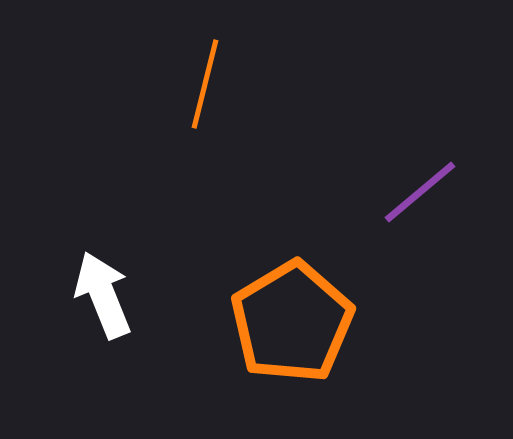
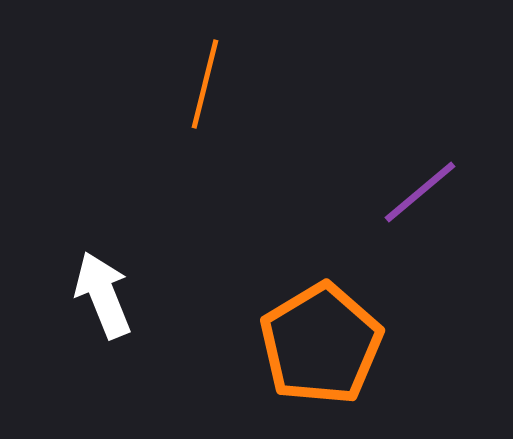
orange pentagon: moved 29 px right, 22 px down
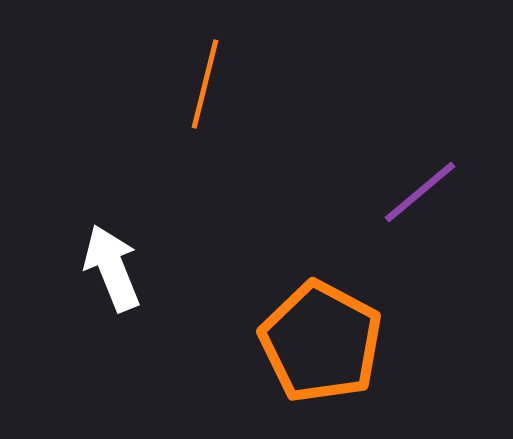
white arrow: moved 9 px right, 27 px up
orange pentagon: moved 2 px up; rotated 13 degrees counterclockwise
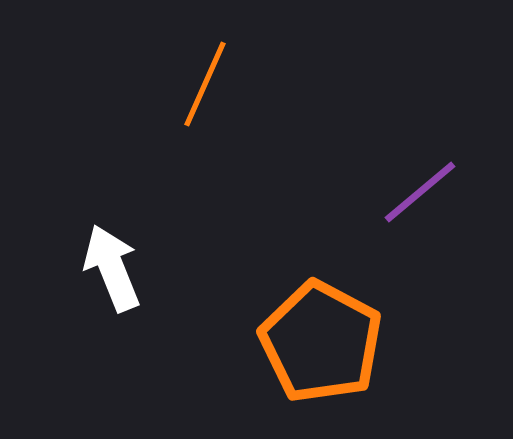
orange line: rotated 10 degrees clockwise
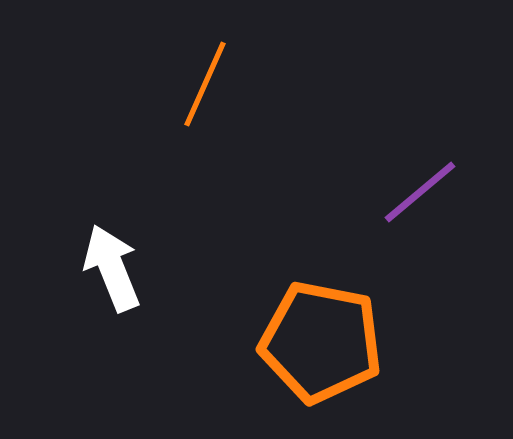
orange pentagon: rotated 17 degrees counterclockwise
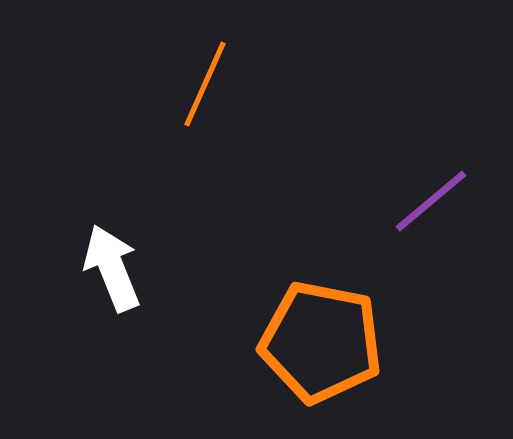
purple line: moved 11 px right, 9 px down
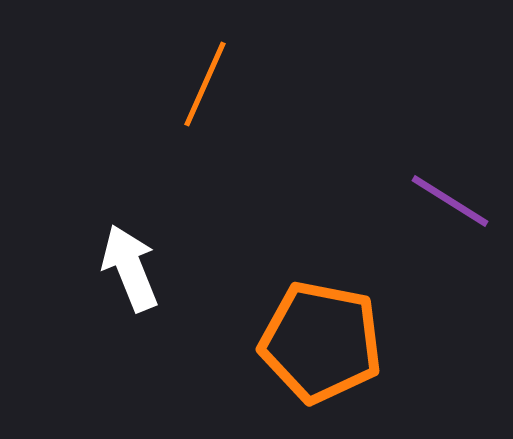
purple line: moved 19 px right; rotated 72 degrees clockwise
white arrow: moved 18 px right
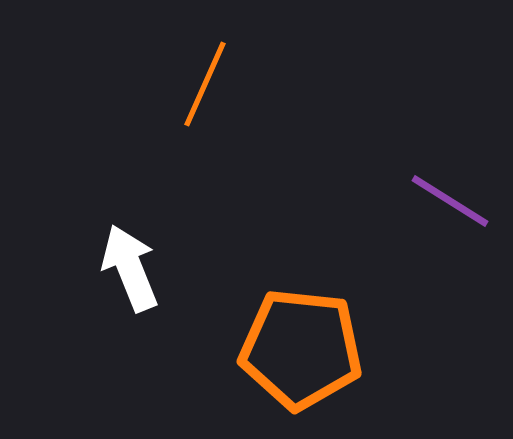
orange pentagon: moved 20 px left, 7 px down; rotated 5 degrees counterclockwise
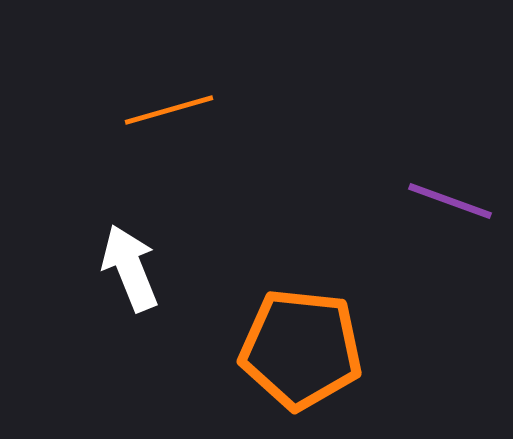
orange line: moved 36 px left, 26 px down; rotated 50 degrees clockwise
purple line: rotated 12 degrees counterclockwise
